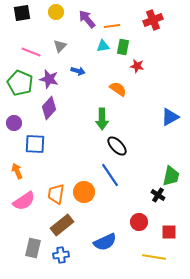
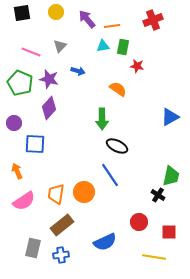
black ellipse: rotated 20 degrees counterclockwise
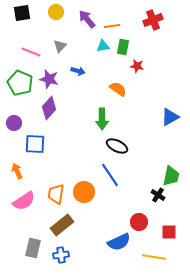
blue semicircle: moved 14 px right
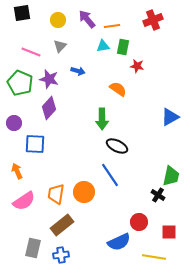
yellow circle: moved 2 px right, 8 px down
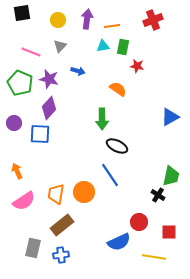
purple arrow: rotated 48 degrees clockwise
blue square: moved 5 px right, 10 px up
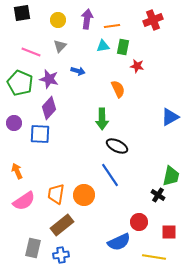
orange semicircle: rotated 30 degrees clockwise
orange circle: moved 3 px down
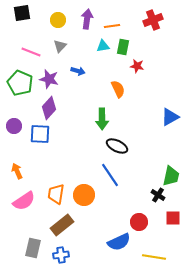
purple circle: moved 3 px down
red square: moved 4 px right, 14 px up
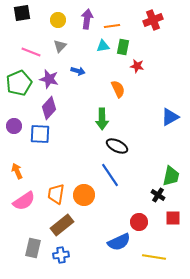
green pentagon: moved 1 px left; rotated 25 degrees clockwise
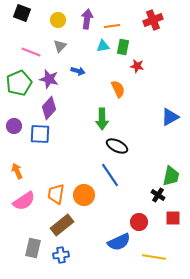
black square: rotated 30 degrees clockwise
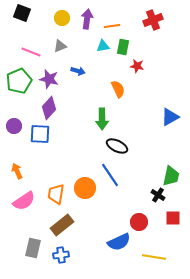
yellow circle: moved 4 px right, 2 px up
gray triangle: rotated 24 degrees clockwise
green pentagon: moved 2 px up
orange circle: moved 1 px right, 7 px up
